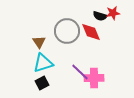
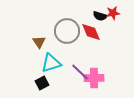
cyan triangle: moved 8 px right
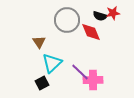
gray circle: moved 11 px up
cyan triangle: moved 1 px right; rotated 25 degrees counterclockwise
pink cross: moved 1 px left, 2 px down
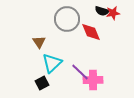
black semicircle: moved 2 px right, 5 px up
gray circle: moved 1 px up
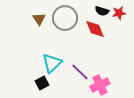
red star: moved 6 px right
gray circle: moved 2 px left, 1 px up
red diamond: moved 4 px right, 3 px up
brown triangle: moved 23 px up
pink cross: moved 7 px right, 5 px down; rotated 24 degrees counterclockwise
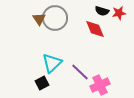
gray circle: moved 10 px left
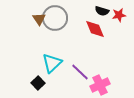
red star: moved 2 px down
black square: moved 4 px left; rotated 16 degrees counterclockwise
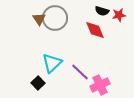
red diamond: moved 1 px down
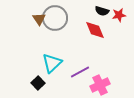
purple line: rotated 72 degrees counterclockwise
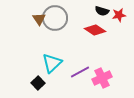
red diamond: rotated 35 degrees counterclockwise
pink cross: moved 2 px right, 7 px up
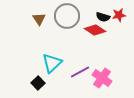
black semicircle: moved 1 px right, 6 px down
gray circle: moved 12 px right, 2 px up
pink cross: rotated 30 degrees counterclockwise
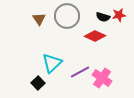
red diamond: moved 6 px down; rotated 10 degrees counterclockwise
